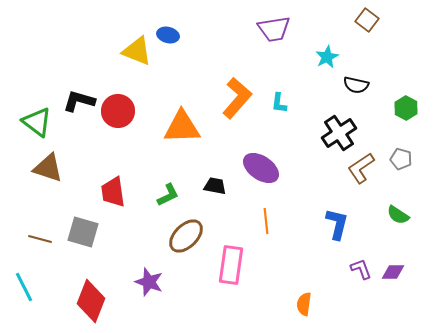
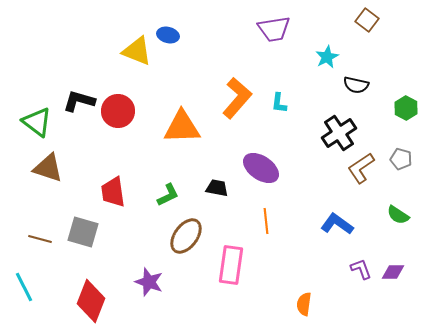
black trapezoid: moved 2 px right, 2 px down
blue L-shape: rotated 68 degrees counterclockwise
brown ellipse: rotated 9 degrees counterclockwise
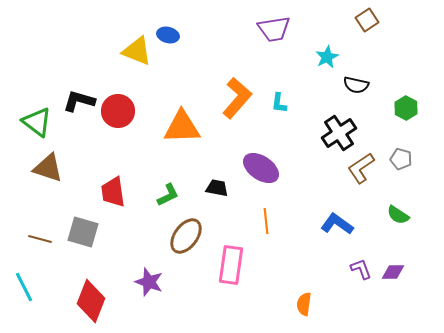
brown square: rotated 20 degrees clockwise
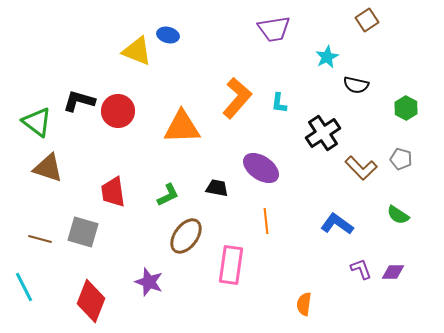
black cross: moved 16 px left
brown L-shape: rotated 100 degrees counterclockwise
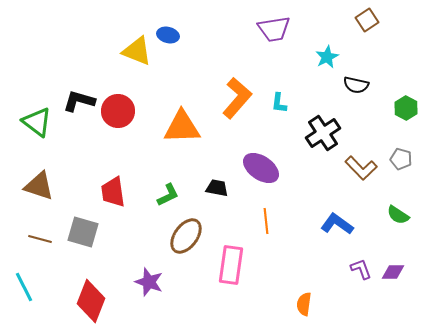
brown triangle: moved 9 px left, 18 px down
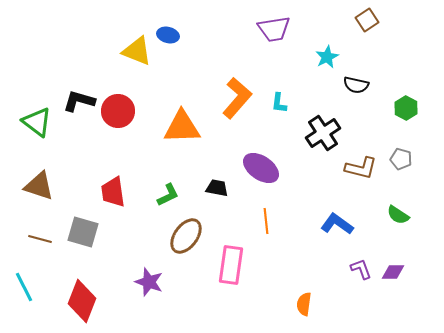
brown L-shape: rotated 32 degrees counterclockwise
red diamond: moved 9 px left
